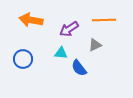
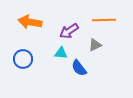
orange arrow: moved 1 px left, 2 px down
purple arrow: moved 2 px down
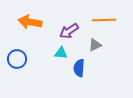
blue circle: moved 6 px left
blue semicircle: rotated 42 degrees clockwise
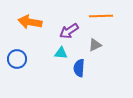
orange line: moved 3 px left, 4 px up
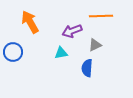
orange arrow: rotated 50 degrees clockwise
purple arrow: moved 3 px right; rotated 12 degrees clockwise
cyan triangle: rotated 16 degrees counterclockwise
blue circle: moved 4 px left, 7 px up
blue semicircle: moved 8 px right
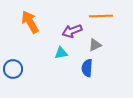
blue circle: moved 17 px down
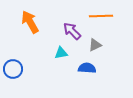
purple arrow: rotated 66 degrees clockwise
blue semicircle: rotated 90 degrees clockwise
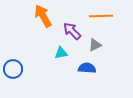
orange arrow: moved 13 px right, 6 px up
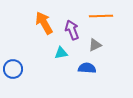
orange arrow: moved 1 px right, 7 px down
purple arrow: moved 1 px up; rotated 24 degrees clockwise
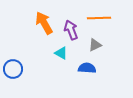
orange line: moved 2 px left, 2 px down
purple arrow: moved 1 px left
cyan triangle: rotated 40 degrees clockwise
